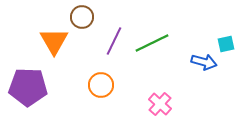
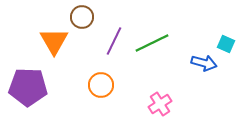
cyan square: rotated 36 degrees clockwise
blue arrow: moved 1 px down
pink cross: rotated 15 degrees clockwise
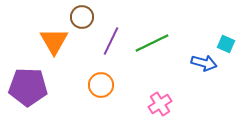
purple line: moved 3 px left
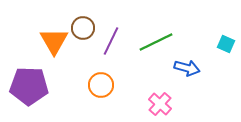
brown circle: moved 1 px right, 11 px down
green line: moved 4 px right, 1 px up
blue arrow: moved 17 px left, 5 px down
purple pentagon: moved 1 px right, 1 px up
pink cross: rotated 15 degrees counterclockwise
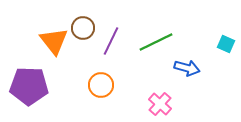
orange triangle: rotated 8 degrees counterclockwise
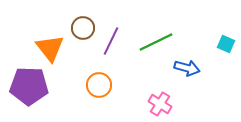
orange triangle: moved 4 px left, 7 px down
orange circle: moved 2 px left
pink cross: rotated 10 degrees counterclockwise
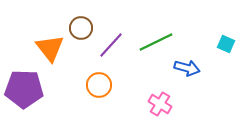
brown circle: moved 2 px left
purple line: moved 4 px down; rotated 16 degrees clockwise
purple pentagon: moved 5 px left, 3 px down
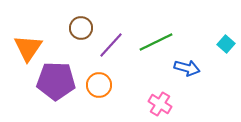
cyan square: rotated 18 degrees clockwise
orange triangle: moved 22 px left; rotated 12 degrees clockwise
purple pentagon: moved 32 px right, 8 px up
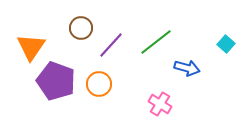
green line: rotated 12 degrees counterclockwise
orange triangle: moved 3 px right, 1 px up
purple pentagon: rotated 18 degrees clockwise
orange circle: moved 1 px up
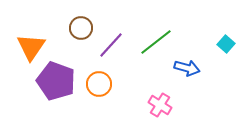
pink cross: moved 1 px down
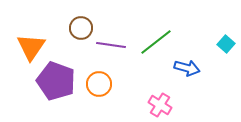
purple line: rotated 56 degrees clockwise
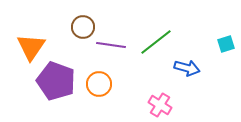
brown circle: moved 2 px right, 1 px up
cyan square: rotated 30 degrees clockwise
